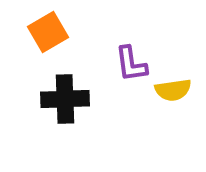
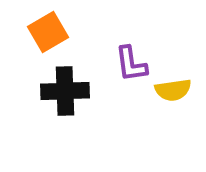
black cross: moved 8 px up
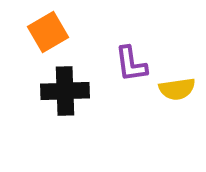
yellow semicircle: moved 4 px right, 1 px up
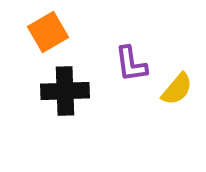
yellow semicircle: rotated 42 degrees counterclockwise
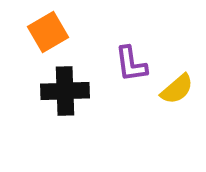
yellow semicircle: rotated 9 degrees clockwise
